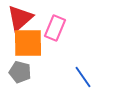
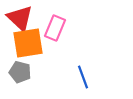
red triangle: rotated 36 degrees counterclockwise
orange square: rotated 8 degrees counterclockwise
blue line: rotated 15 degrees clockwise
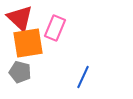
blue line: rotated 45 degrees clockwise
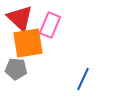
pink rectangle: moved 5 px left, 3 px up
gray pentagon: moved 4 px left, 3 px up; rotated 10 degrees counterclockwise
blue line: moved 2 px down
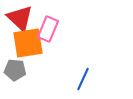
pink rectangle: moved 2 px left, 4 px down
gray pentagon: moved 1 px left, 1 px down
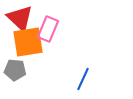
orange square: moved 1 px up
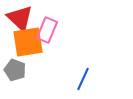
pink rectangle: moved 1 px left, 1 px down
gray pentagon: rotated 15 degrees clockwise
